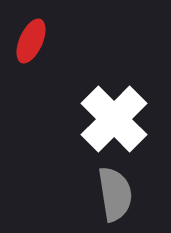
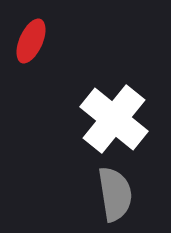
white cross: rotated 6 degrees counterclockwise
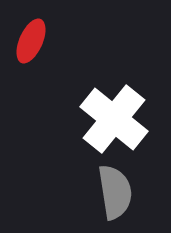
gray semicircle: moved 2 px up
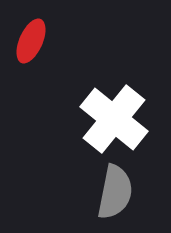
gray semicircle: rotated 20 degrees clockwise
